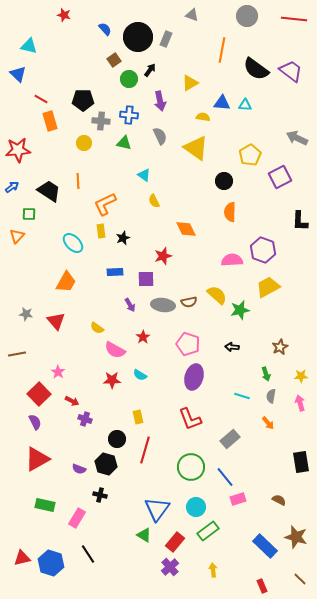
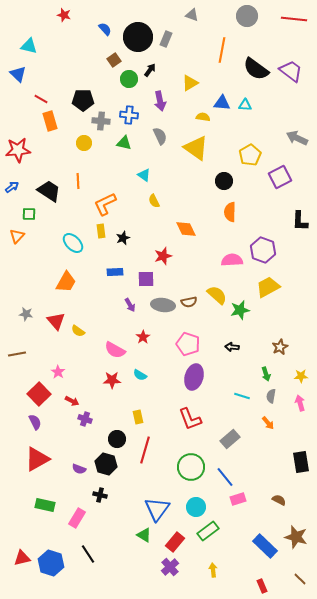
yellow semicircle at (97, 328): moved 19 px left, 3 px down
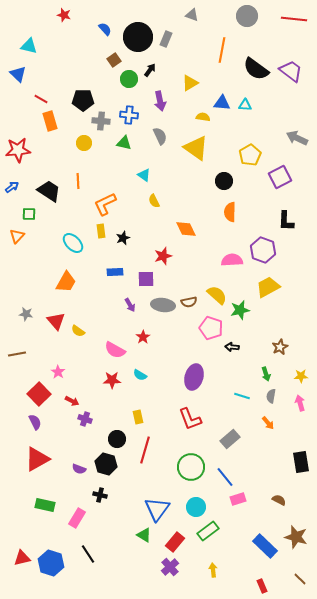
black L-shape at (300, 221): moved 14 px left
pink pentagon at (188, 344): moved 23 px right, 16 px up
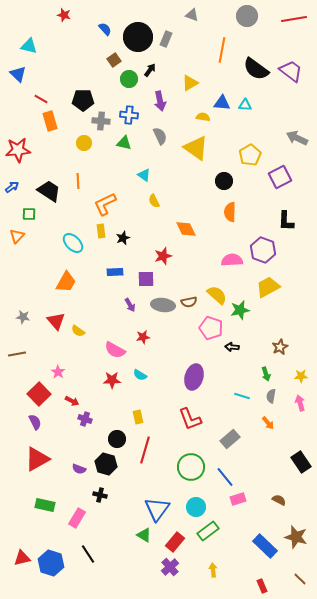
red line at (294, 19): rotated 15 degrees counterclockwise
gray star at (26, 314): moved 3 px left, 3 px down
red star at (143, 337): rotated 24 degrees clockwise
black rectangle at (301, 462): rotated 25 degrees counterclockwise
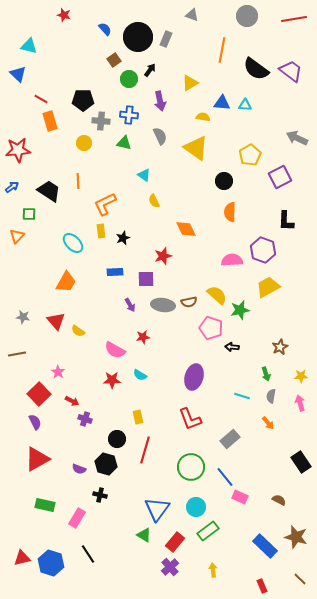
pink rectangle at (238, 499): moved 2 px right, 2 px up; rotated 42 degrees clockwise
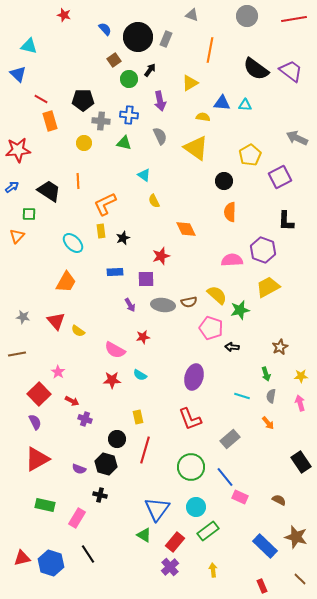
orange line at (222, 50): moved 12 px left
red star at (163, 256): moved 2 px left
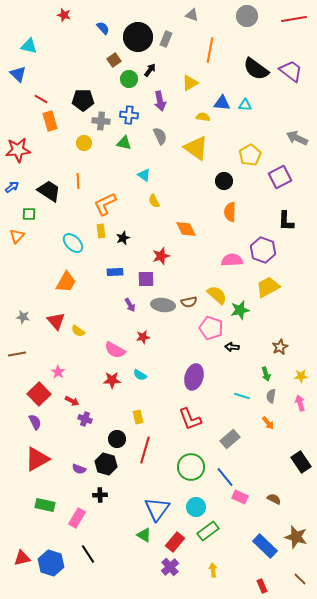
blue semicircle at (105, 29): moved 2 px left, 1 px up
black cross at (100, 495): rotated 16 degrees counterclockwise
brown semicircle at (279, 500): moved 5 px left, 1 px up
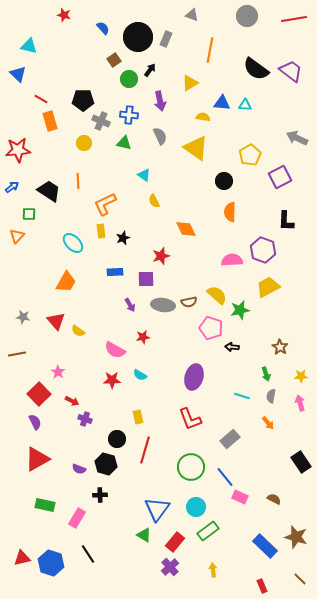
gray cross at (101, 121): rotated 18 degrees clockwise
brown star at (280, 347): rotated 14 degrees counterclockwise
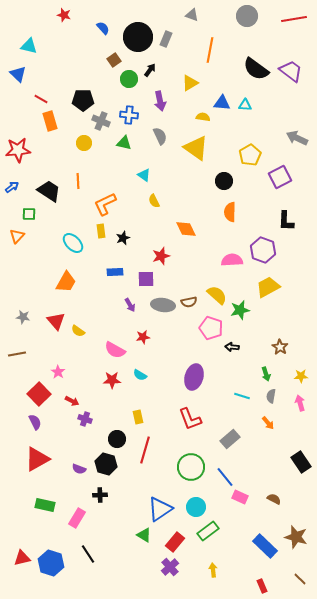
blue triangle at (157, 509): moved 3 px right; rotated 20 degrees clockwise
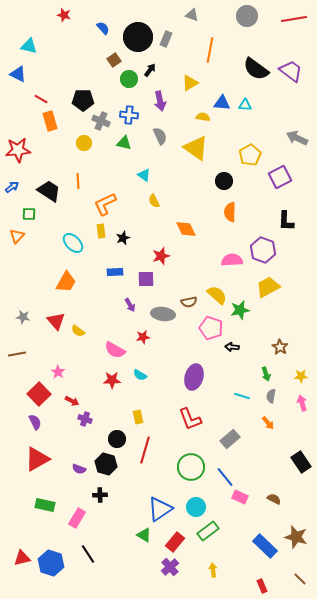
blue triangle at (18, 74): rotated 18 degrees counterclockwise
gray ellipse at (163, 305): moved 9 px down
pink arrow at (300, 403): moved 2 px right
